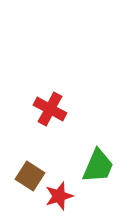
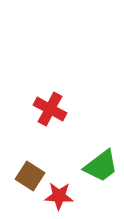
green trapezoid: moved 3 px right; rotated 30 degrees clockwise
red star: rotated 20 degrees clockwise
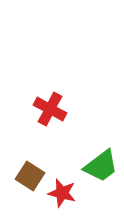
red star: moved 3 px right, 3 px up; rotated 12 degrees clockwise
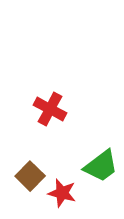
brown square: rotated 12 degrees clockwise
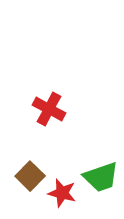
red cross: moved 1 px left
green trapezoid: moved 11 px down; rotated 18 degrees clockwise
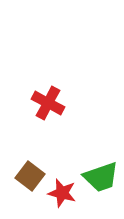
red cross: moved 1 px left, 6 px up
brown square: rotated 8 degrees counterclockwise
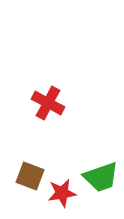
brown square: rotated 16 degrees counterclockwise
red star: rotated 24 degrees counterclockwise
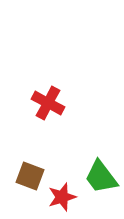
green trapezoid: rotated 72 degrees clockwise
red star: moved 4 px down; rotated 8 degrees counterclockwise
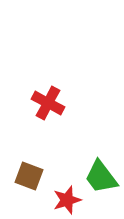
brown square: moved 1 px left
red star: moved 5 px right, 3 px down
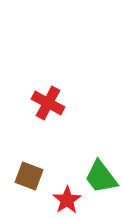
red star: rotated 16 degrees counterclockwise
